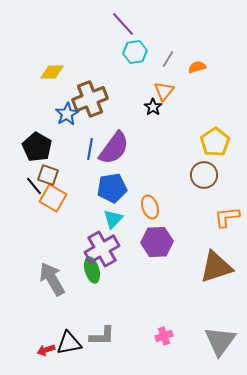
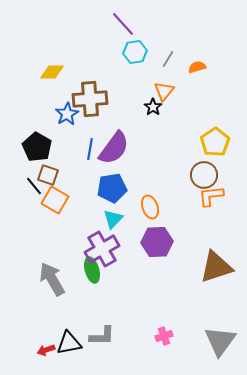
brown cross: rotated 16 degrees clockwise
orange square: moved 2 px right, 2 px down
orange L-shape: moved 16 px left, 21 px up
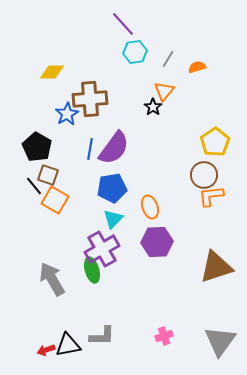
black triangle: moved 1 px left, 2 px down
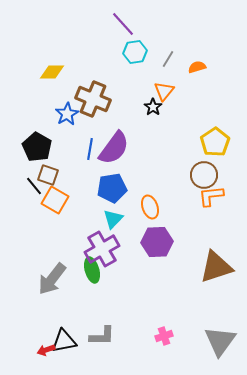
brown cross: moved 3 px right; rotated 28 degrees clockwise
gray arrow: rotated 112 degrees counterclockwise
black triangle: moved 4 px left, 4 px up
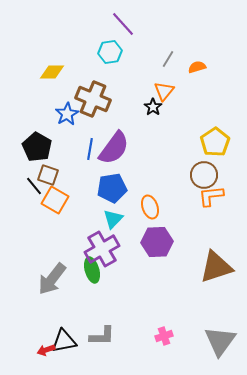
cyan hexagon: moved 25 px left
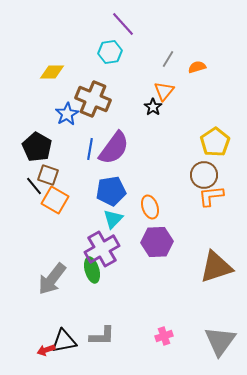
blue pentagon: moved 1 px left, 3 px down
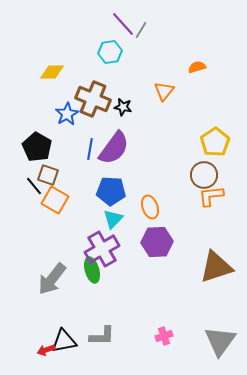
gray line: moved 27 px left, 29 px up
black star: moved 30 px left; rotated 24 degrees counterclockwise
blue pentagon: rotated 12 degrees clockwise
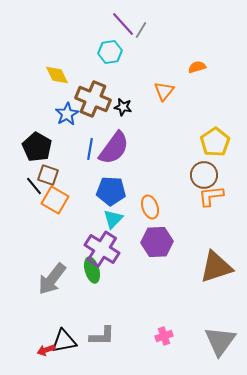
yellow diamond: moved 5 px right, 3 px down; rotated 65 degrees clockwise
purple cross: rotated 28 degrees counterclockwise
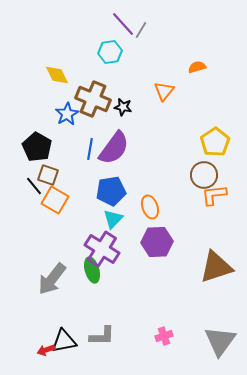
blue pentagon: rotated 12 degrees counterclockwise
orange L-shape: moved 3 px right, 1 px up
